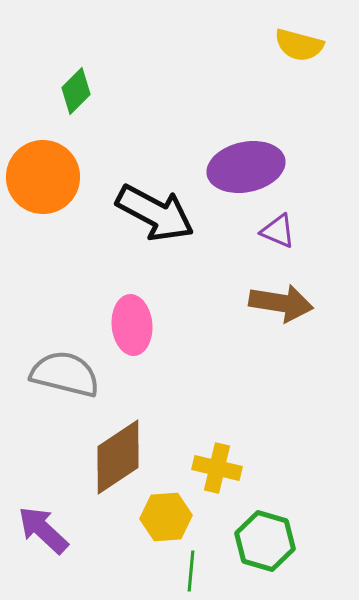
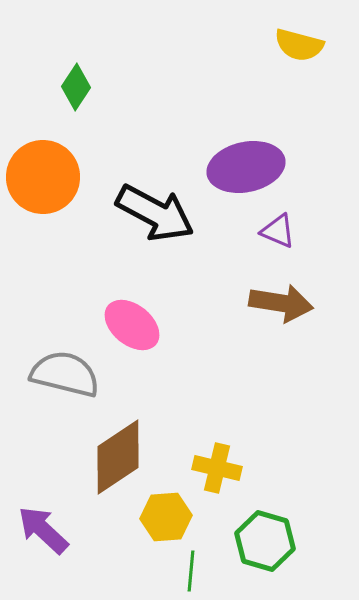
green diamond: moved 4 px up; rotated 12 degrees counterclockwise
pink ellipse: rotated 46 degrees counterclockwise
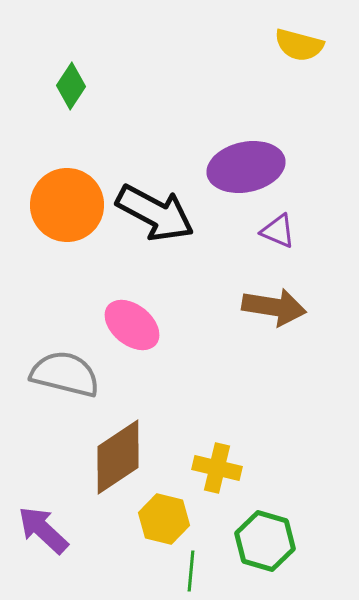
green diamond: moved 5 px left, 1 px up
orange circle: moved 24 px right, 28 px down
brown arrow: moved 7 px left, 4 px down
yellow hexagon: moved 2 px left, 2 px down; rotated 18 degrees clockwise
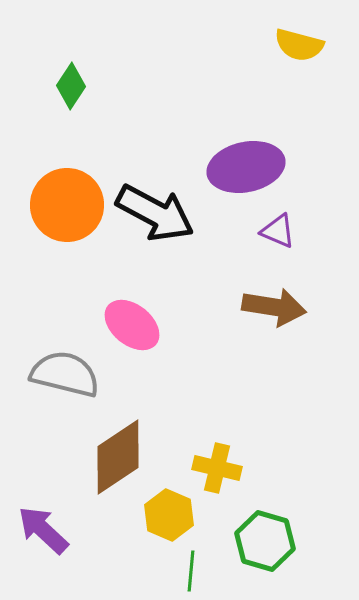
yellow hexagon: moved 5 px right, 4 px up; rotated 9 degrees clockwise
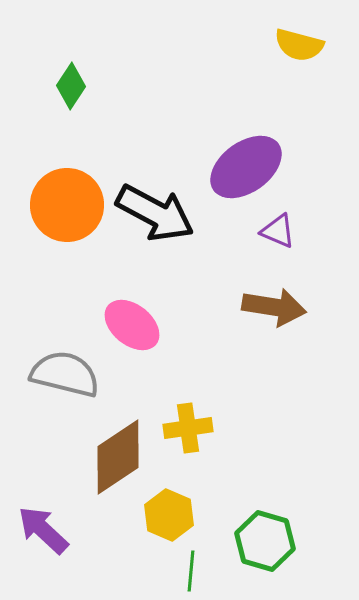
purple ellipse: rotated 24 degrees counterclockwise
yellow cross: moved 29 px left, 40 px up; rotated 21 degrees counterclockwise
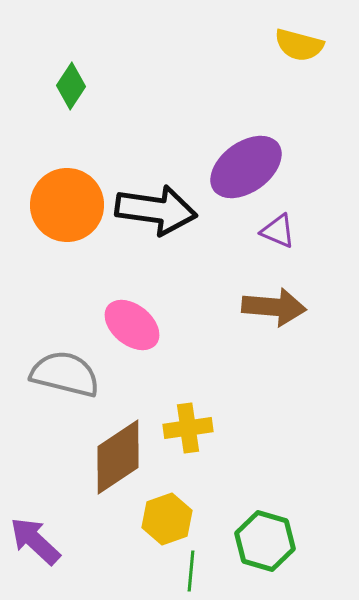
black arrow: moved 1 px right, 3 px up; rotated 20 degrees counterclockwise
brown arrow: rotated 4 degrees counterclockwise
yellow hexagon: moved 2 px left, 4 px down; rotated 18 degrees clockwise
purple arrow: moved 8 px left, 11 px down
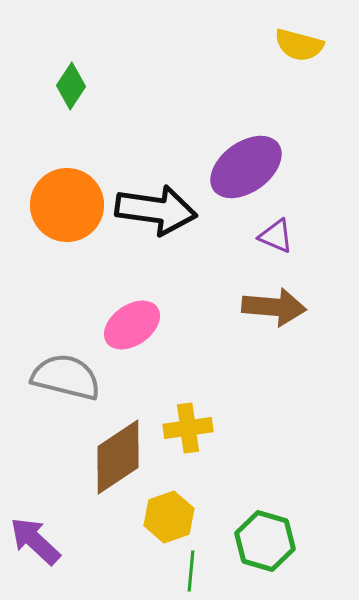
purple triangle: moved 2 px left, 5 px down
pink ellipse: rotated 74 degrees counterclockwise
gray semicircle: moved 1 px right, 3 px down
yellow hexagon: moved 2 px right, 2 px up
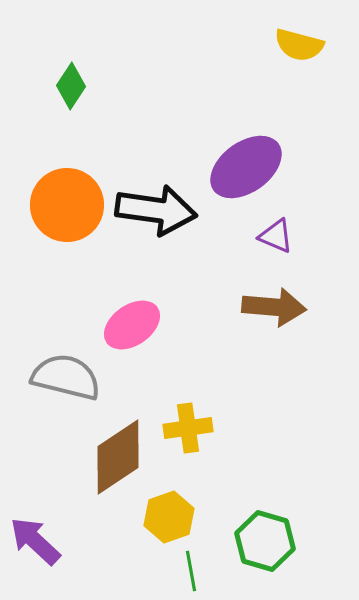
green line: rotated 15 degrees counterclockwise
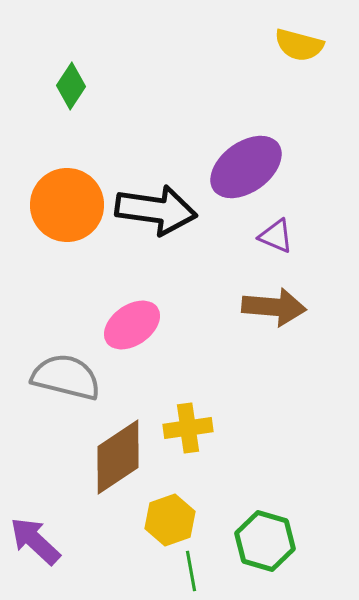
yellow hexagon: moved 1 px right, 3 px down
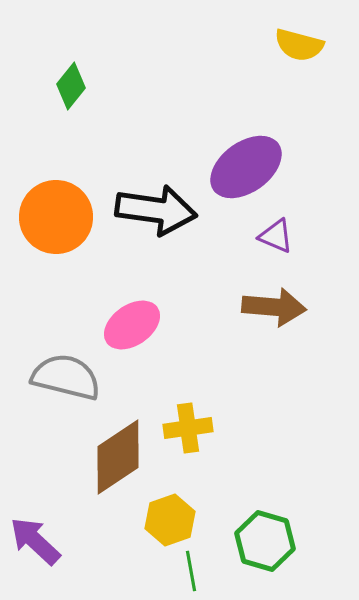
green diamond: rotated 6 degrees clockwise
orange circle: moved 11 px left, 12 px down
